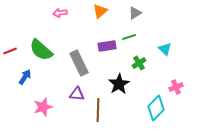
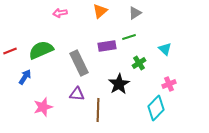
green semicircle: rotated 115 degrees clockwise
pink cross: moved 7 px left, 3 px up
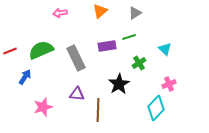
gray rectangle: moved 3 px left, 5 px up
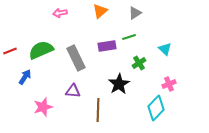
purple triangle: moved 4 px left, 3 px up
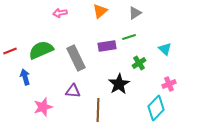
blue arrow: rotated 49 degrees counterclockwise
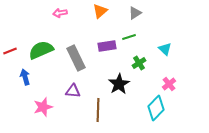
pink cross: rotated 16 degrees counterclockwise
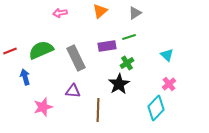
cyan triangle: moved 2 px right, 6 px down
green cross: moved 12 px left
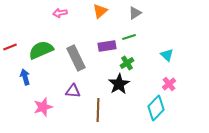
red line: moved 4 px up
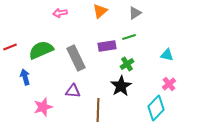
cyan triangle: rotated 32 degrees counterclockwise
green cross: moved 1 px down
black star: moved 2 px right, 2 px down
